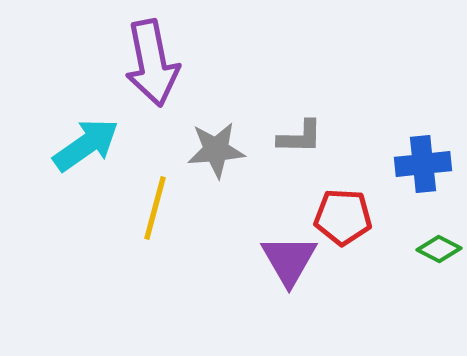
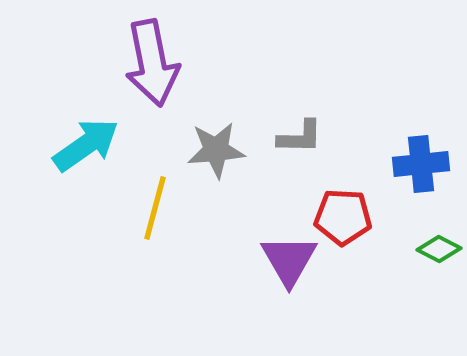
blue cross: moved 2 px left
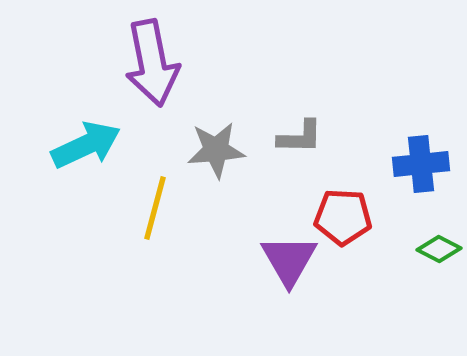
cyan arrow: rotated 10 degrees clockwise
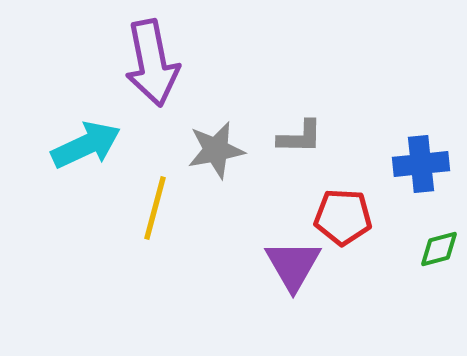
gray star: rotated 6 degrees counterclockwise
green diamond: rotated 42 degrees counterclockwise
purple triangle: moved 4 px right, 5 px down
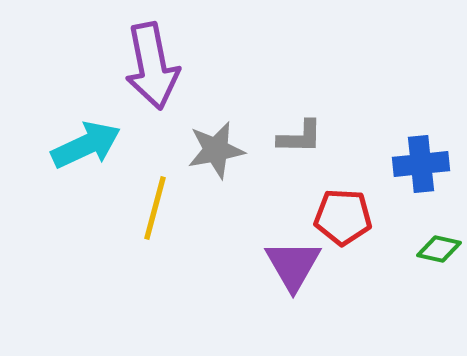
purple arrow: moved 3 px down
green diamond: rotated 27 degrees clockwise
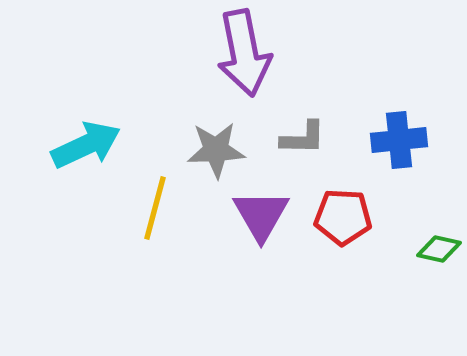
purple arrow: moved 92 px right, 13 px up
gray L-shape: moved 3 px right, 1 px down
gray star: rotated 8 degrees clockwise
blue cross: moved 22 px left, 24 px up
purple triangle: moved 32 px left, 50 px up
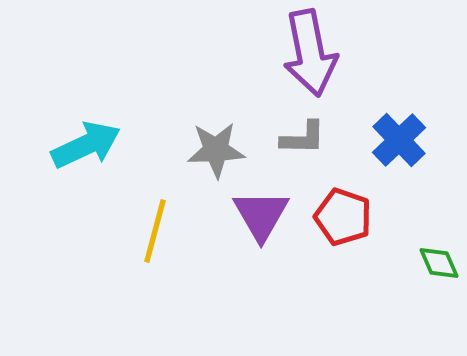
purple arrow: moved 66 px right
blue cross: rotated 38 degrees counterclockwise
yellow line: moved 23 px down
red pentagon: rotated 16 degrees clockwise
green diamond: moved 14 px down; rotated 54 degrees clockwise
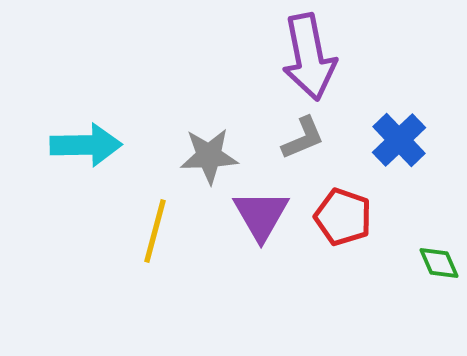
purple arrow: moved 1 px left, 4 px down
gray L-shape: rotated 24 degrees counterclockwise
cyan arrow: rotated 24 degrees clockwise
gray star: moved 7 px left, 6 px down
